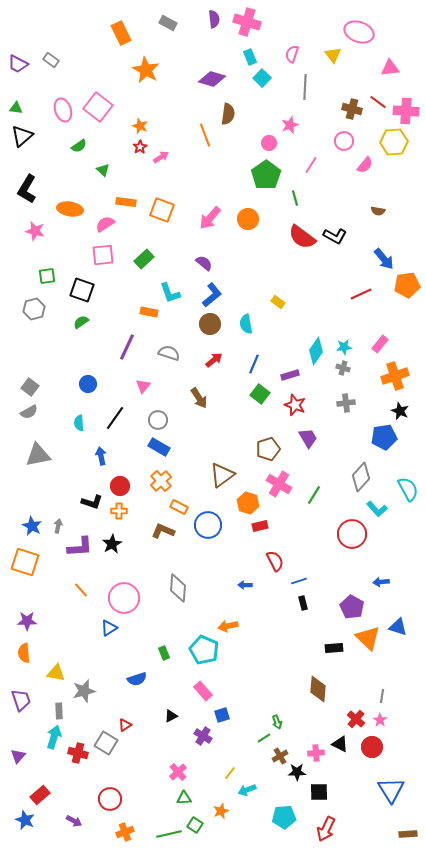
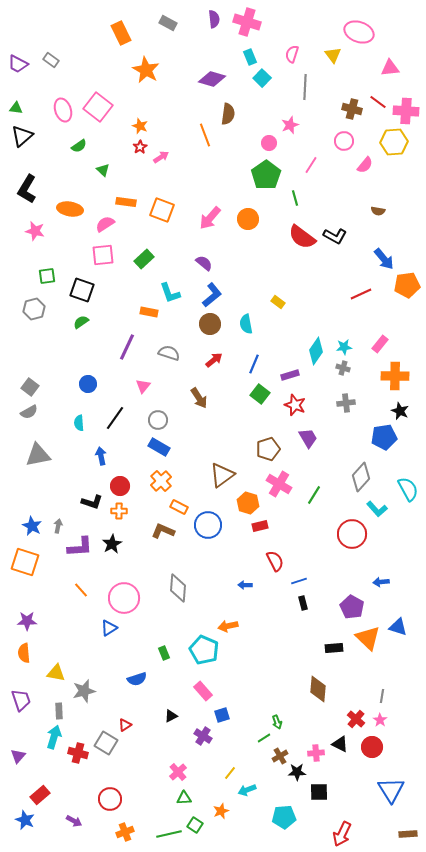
orange cross at (395, 376): rotated 20 degrees clockwise
red arrow at (326, 829): moved 16 px right, 5 px down
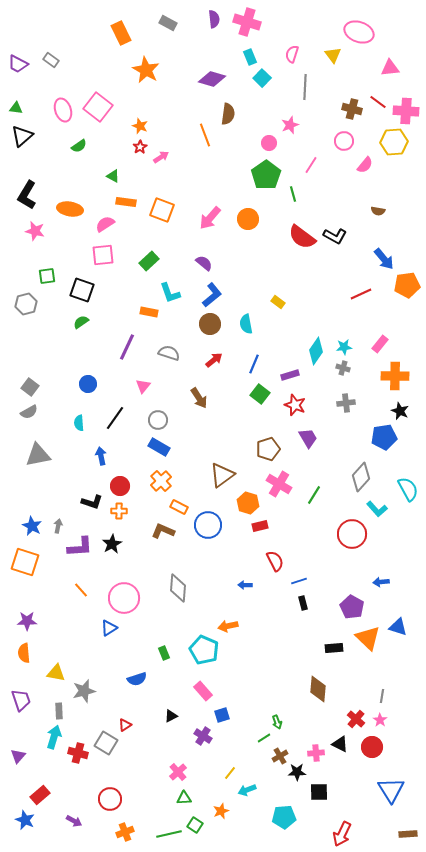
green triangle at (103, 170): moved 10 px right, 6 px down; rotated 16 degrees counterclockwise
black L-shape at (27, 189): moved 6 px down
green line at (295, 198): moved 2 px left, 4 px up
green rectangle at (144, 259): moved 5 px right, 2 px down
gray hexagon at (34, 309): moved 8 px left, 5 px up
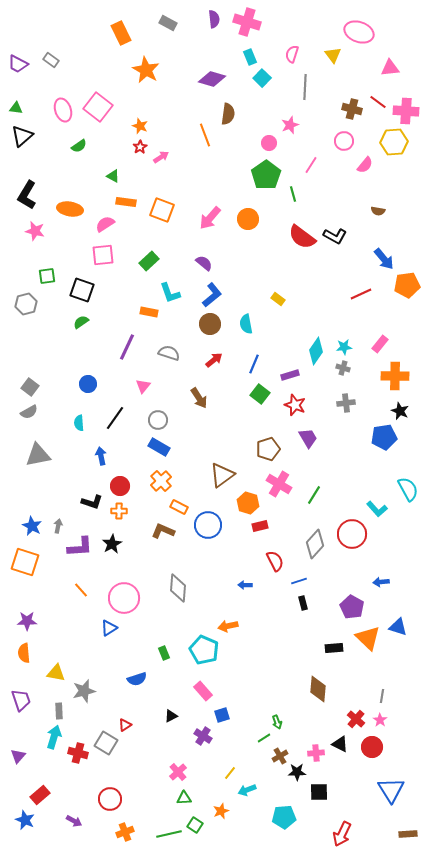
yellow rectangle at (278, 302): moved 3 px up
gray diamond at (361, 477): moved 46 px left, 67 px down
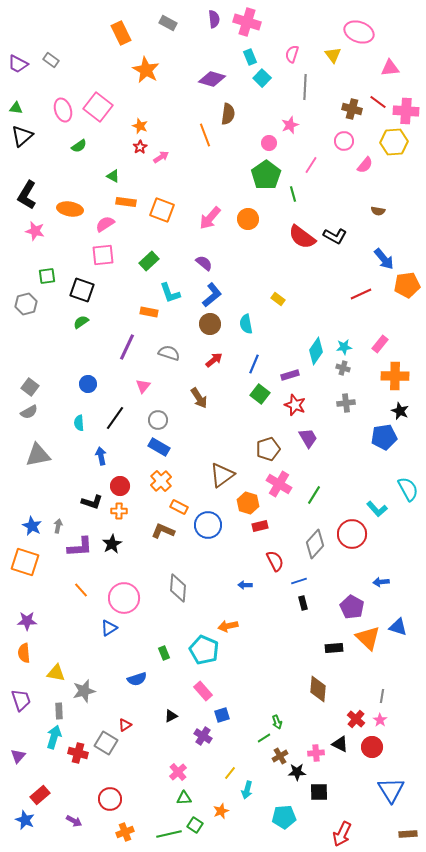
cyan arrow at (247, 790): rotated 54 degrees counterclockwise
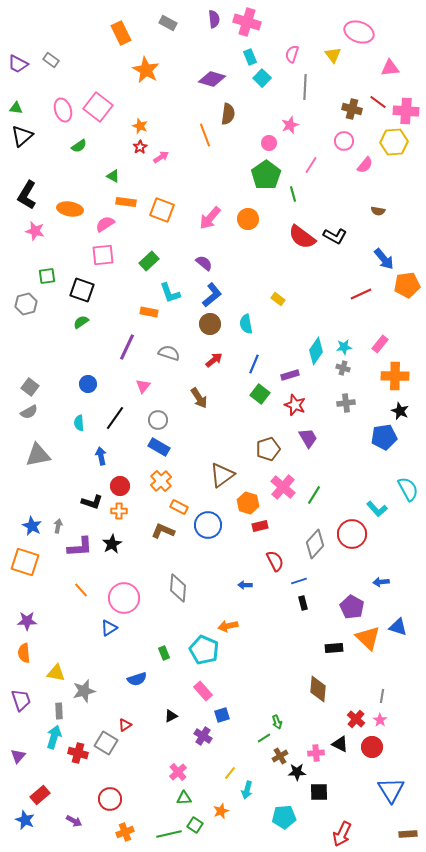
pink cross at (279, 484): moved 4 px right, 3 px down; rotated 10 degrees clockwise
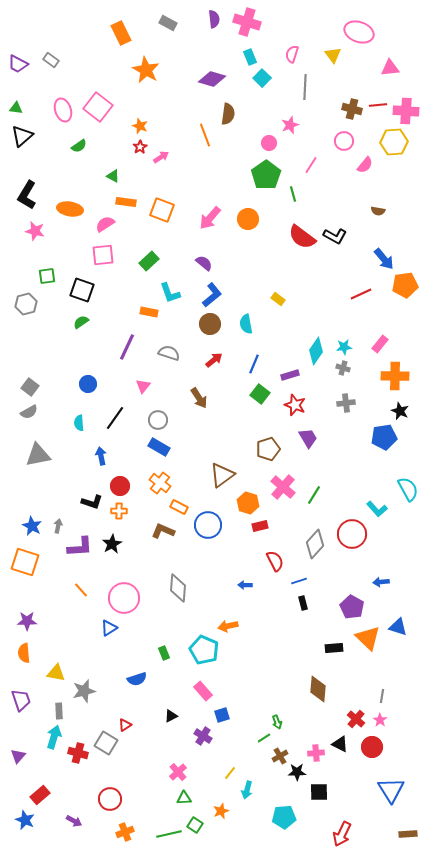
red line at (378, 102): moved 3 px down; rotated 42 degrees counterclockwise
orange pentagon at (407, 285): moved 2 px left
orange cross at (161, 481): moved 1 px left, 2 px down; rotated 10 degrees counterclockwise
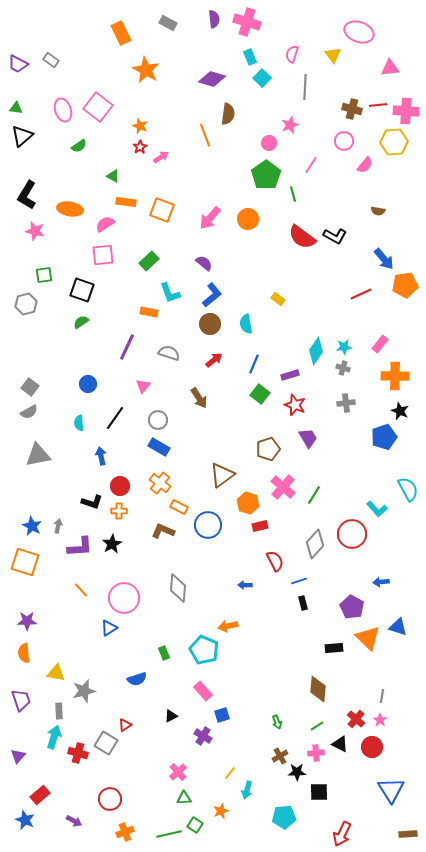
green square at (47, 276): moved 3 px left, 1 px up
blue pentagon at (384, 437): rotated 10 degrees counterclockwise
green line at (264, 738): moved 53 px right, 12 px up
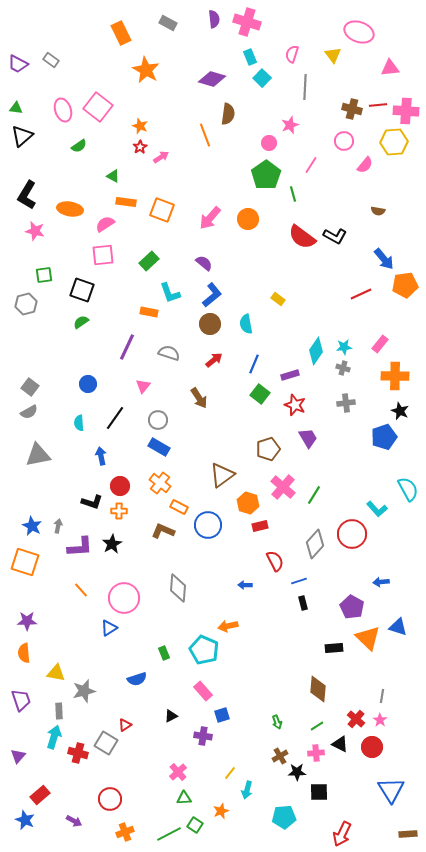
purple cross at (203, 736): rotated 24 degrees counterclockwise
green line at (169, 834): rotated 15 degrees counterclockwise
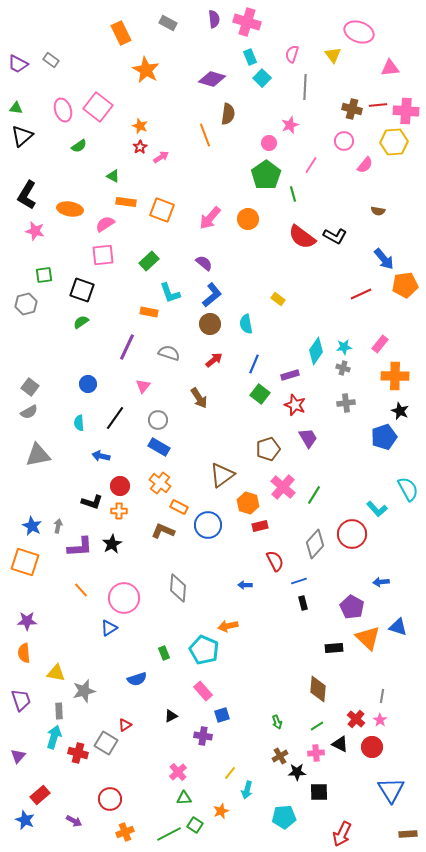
blue arrow at (101, 456): rotated 66 degrees counterclockwise
